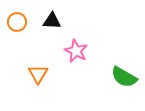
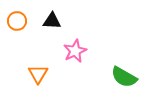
orange circle: moved 1 px up
pink star: moved 1 px left; rotated 20 degrees clockwise
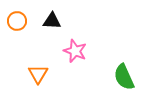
pink star: rotated 25 degrees counterclockwise
green semicircle: rotated 36 degrees clockwise
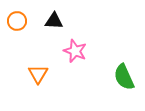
black triangle: moved 2 px right
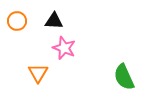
pink star: moved 11 px left, 3 px up
orange triangle: moved 1 px up
